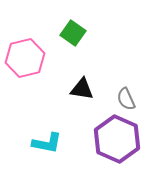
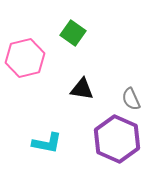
gray semicircle: moved 5 px right
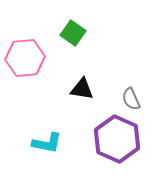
pink hexagon: rotated 9 degrees clockwise
